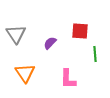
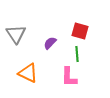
red square: rotated 12 degrees clockwise
green line: moved 18 px left
orange triangle: moved 3 px right; rotated 30 degrees counterclockwise
pink L-shape: moved 1 px right, 2 px up
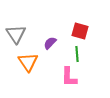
orange triangle: moved 11 px up; rotated 30 degrees clockwise
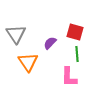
red square: moved 5 px left, 1 px down
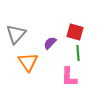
gray triangle: rotated 15 degrees clockwise
green line: moved 1 px right, 1 px up
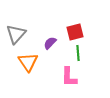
red square: rotated 30 degrees counterclockwise
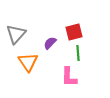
red square: moved 1 px left
